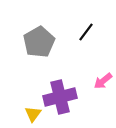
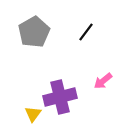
gray pentagon: moved 5 px left, 10 px up
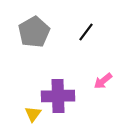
purple cross: moved 2 px left, 1 px up; rotated 12 degrees clockwise
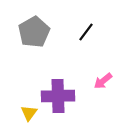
yellow triangle: moved 4 px left, 1 px up
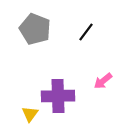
gray pentagon: moved 1 px right, 3 px up; rotated 20 degrees counterclockwise
yellow triangle: moved 1 px right, 1 px down
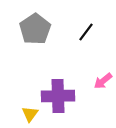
gray pentagon: rotated 16 degrees clockwise
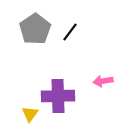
black line: moved 16 px left
pink arrow: rotated 30 degrees clockwise
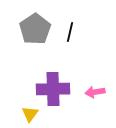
black line: rotated 24 degrees counterclockwise
pink arrow: moved 8 px left, 11 px down
purple cross: moved 5 px left, 7 px up
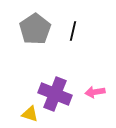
black line: moved 3 px right, 1 px up
purple cross: moved 2 px right, 5 px down; rotated 24 degrees clockwise
yellow triangle: rotated 48 degrees counterclockwise
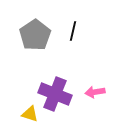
gray pentagon: moved 6 px down
